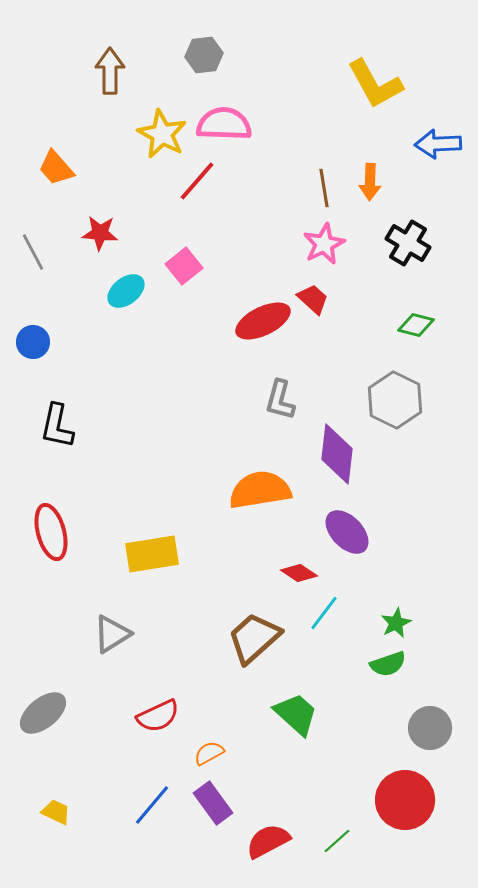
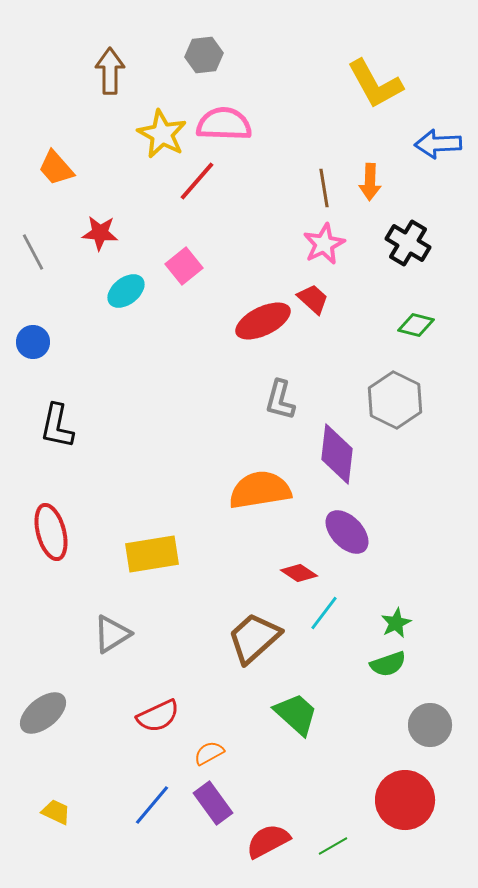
gray circle at (430, 728): moved 3 px up
green line at (337, 841): moved 4 px left, 5 px down; rotated 12 degrees clockwise
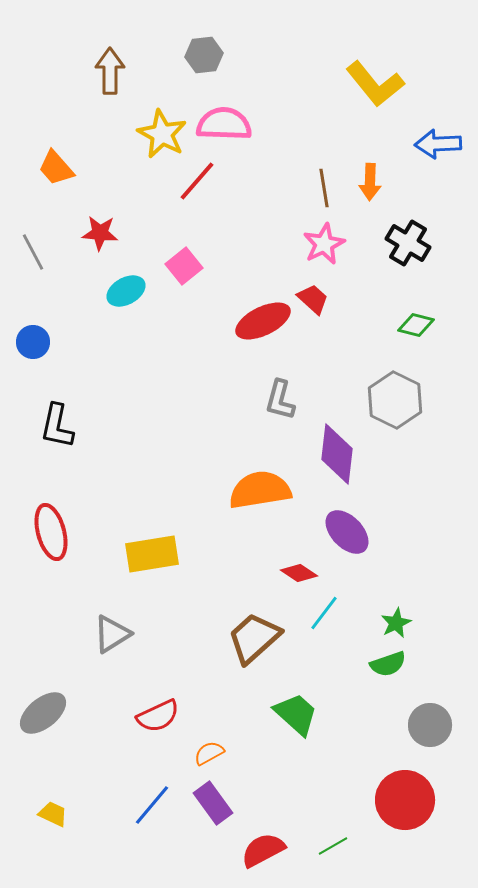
yellow L-shape at (375, 84): rotated 10 degrees counterclockwise
cyan ellipse at (126, 291): rotated 9 degrees clockwise
yellow trapezoid at (56, 812): moved 3 px left, 2 px down
red semicircle at (268, 841): moved 5 px left, 9 px down
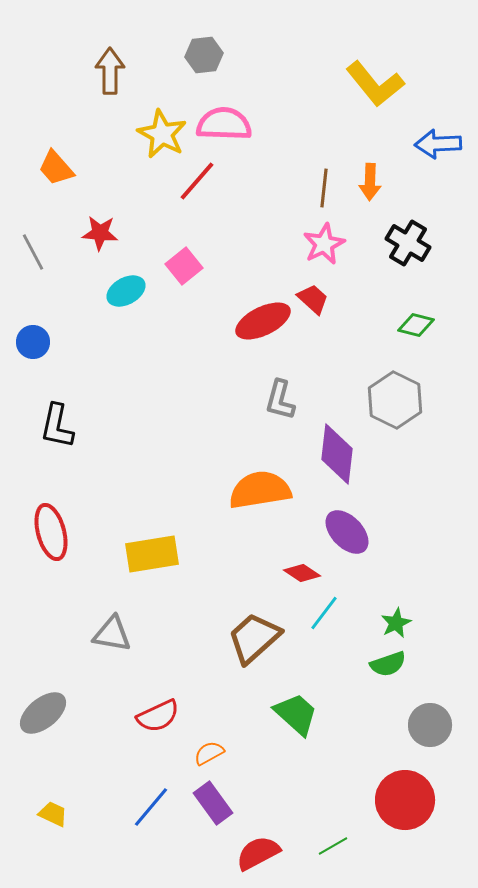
brown line at (324, 188): rotated 15 degrees clockwise
red diamond at (299, 573): moved 3 px right
gray triangle at (112, 634): rotated 42 degrees clockwise
blue line at (152, 805): moved 1 px left, 2 px down
red semicircle at (263, 850): moved 5 px left, 3 px down
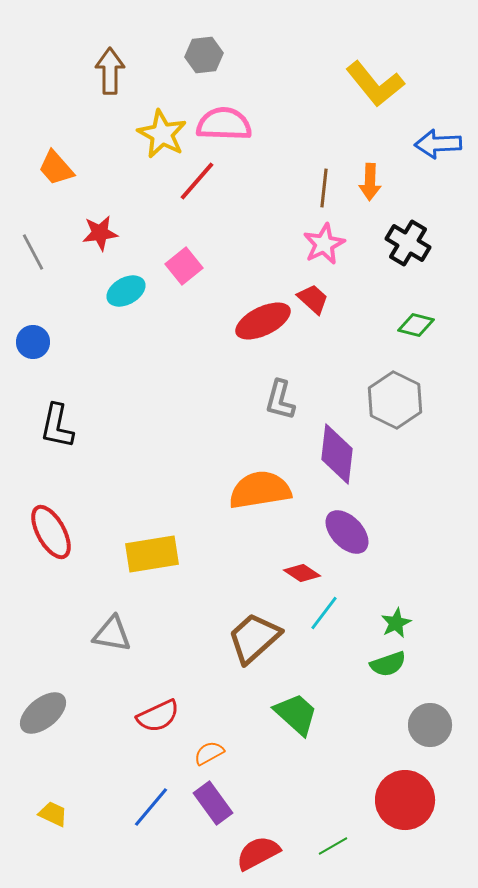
red star at (100, 233): rotated 12 degrees counterclockwise
red ellipse at (51, 532): rotated 14 degrees counterclockwise
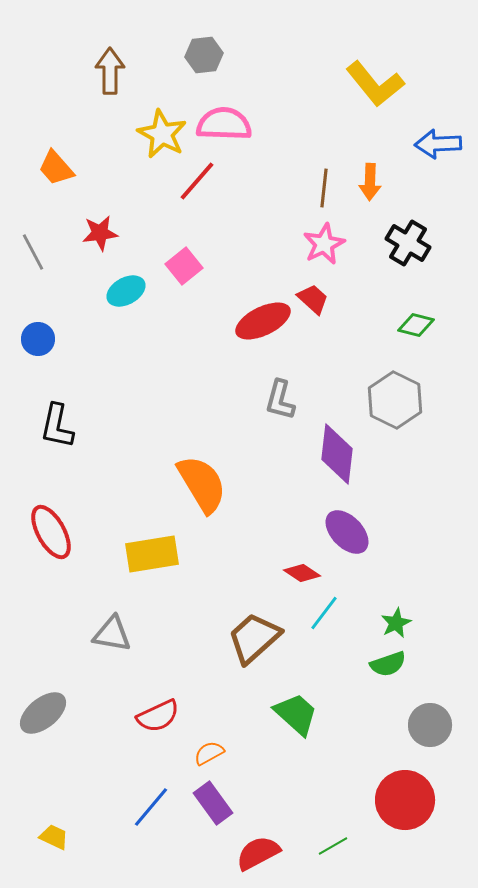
blue circle at (33, 342): moved 5 px right, 3 px up
orange semicircle at (260, 490): moved 58 px left, 6 px up; rotated 68 degrees clockwise
yellow trapezoid at (53, 814): moved 1 px right, 23 px down
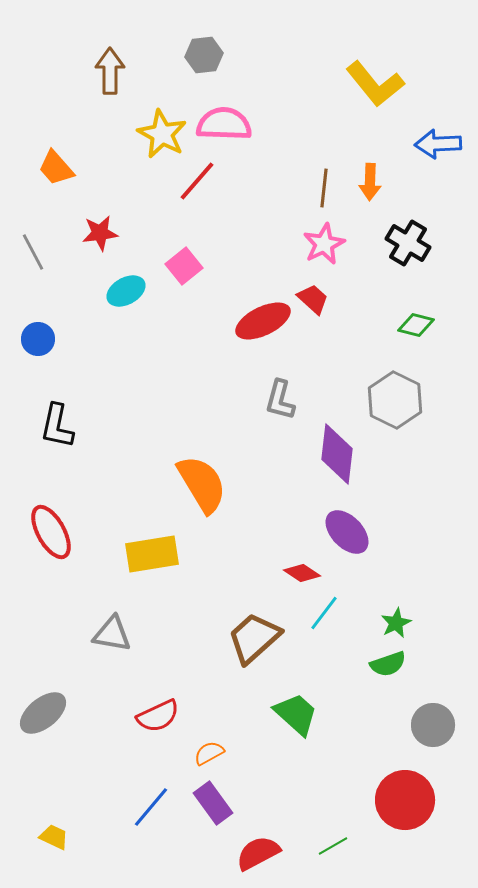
gray circle at (430, 725): moved 3 px right
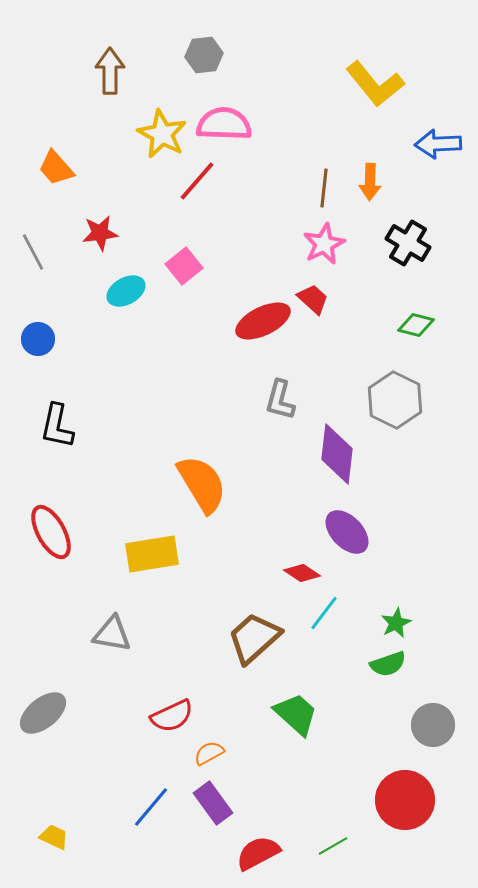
red semicircle at (158, 716): moved 14 px right
